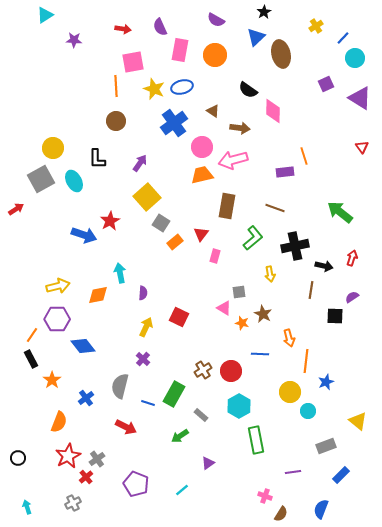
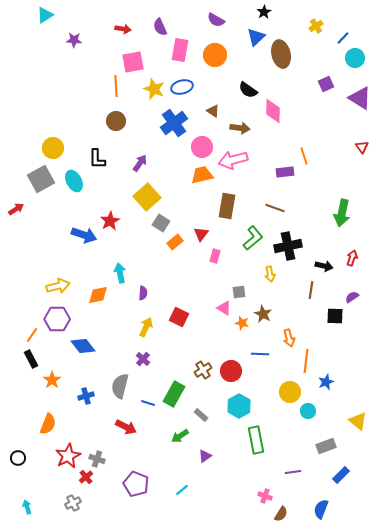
green arrow at (340, 212): moved 2 px right, 1 px down; rotated 116 degrees counterclockwise
black cross at (295, 246): moved 7 px left
blue cross at (86, 398): moved 2 px up; rotated 21 degrees clockwise
orange semicircle at (59, 422): moved 11 px left, 2 px down
gray cross at (97, 459): rotated 35 degrees counterclockwise
purple triangle at (208, 463): moved 3 px left, 7 px up
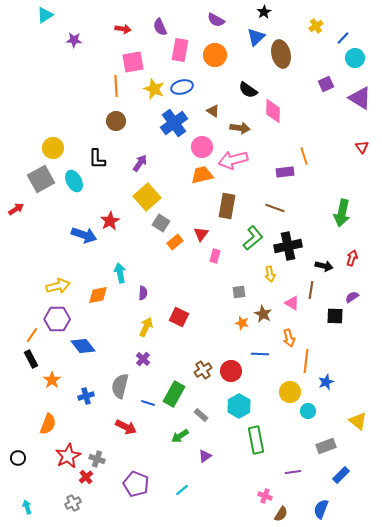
pink triangle at (224, 308): moved 68 px right, 5 px up
